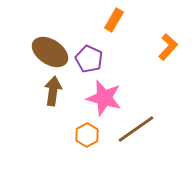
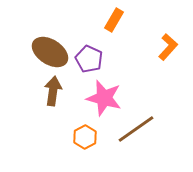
orange hexagon: moved 2 px left, 2 px down
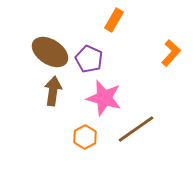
orange L-shape: moved 3 px right, 6 px down
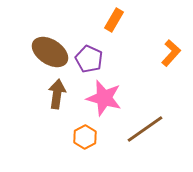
brown arrow: moved 4 px right, 3 px down
brown line: moved 9 px right
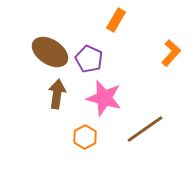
orange rectangle: moved 2 px right
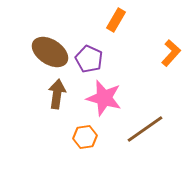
orange hexagon: rotated 20 degrees clockwise
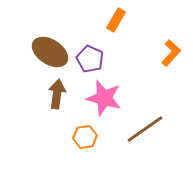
purple pentagon: moved 1 px right
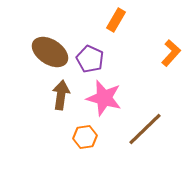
brown arrow: moved 4 px right, 1 px down
brown line: rotated 9 degrees counterclockwise
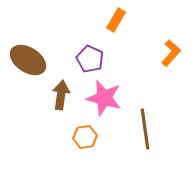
brown ellipse: moved 22 px left, 8 px down
brown line: rotated 54 degrees counterclockwise
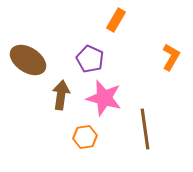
orange L-shape: moved 4 px down; rotated 12 degrees counterclockwise
